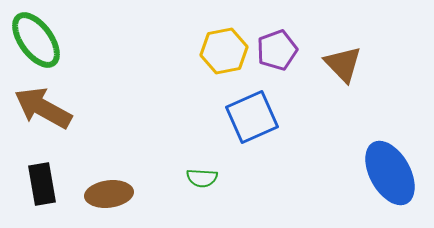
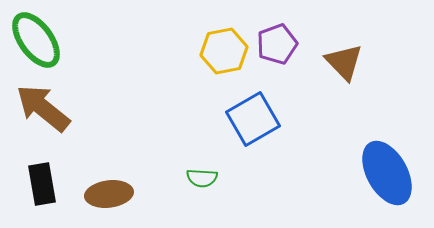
purple pentagon: moved 6 px up
brown triangle: moved 1 px right, 2 px up
brown arrow: rotated 10 degrees clockwise
blue square: moved 1 px right, 2 px down; rotated 6 degrees counterclockwise
blue ellipse: moved 3 px left
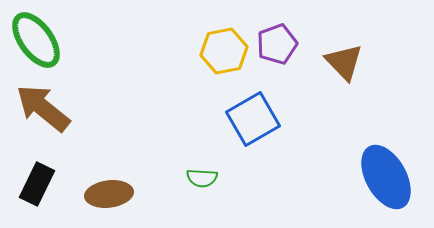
blue ellipse: moved 1 px left, 4 px down
black rectangle: moved 5 px left; rotated 36 degrees clockwise
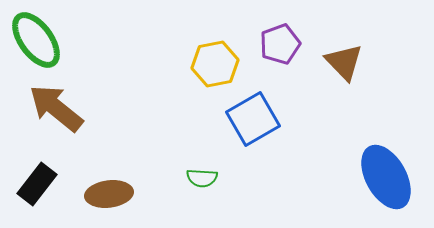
purple pentagon: moved 3 px right
yellow hexagon: moved 9 px left, 13 px down
brown arrow: moved 13 px right
black rectangle: rotated 12 degrees clockwise
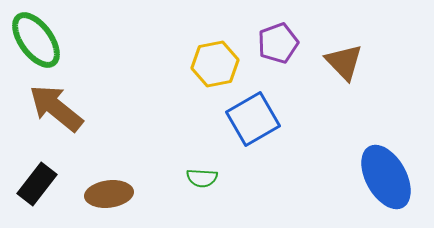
purple pentagon: moved 2 px left, 1 px up
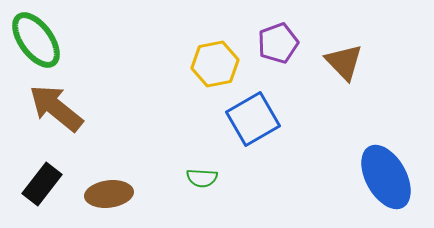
black rectangle: moved 5 px right
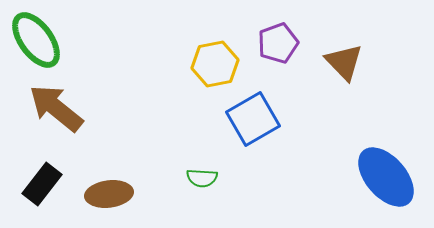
blue ellipse: rotated 12 degrees counterclockwise
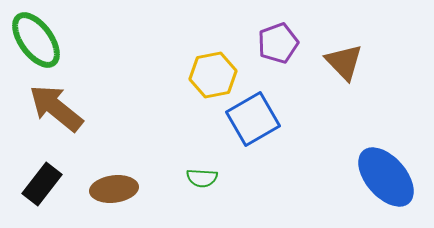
yellow hexagon: moved 2 px left, 11 px down
brown ellipse: moved 5 px right, 5 px up
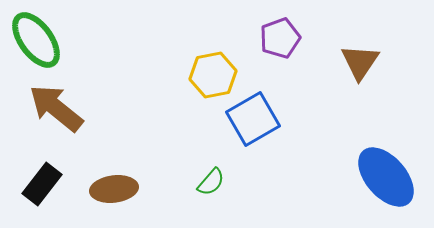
purple pentagon: moved 2 px right, 5 px up
brown triangle: moved 16 px right; rotated 18 degrees clockwise
green semicircle: moved 9 px right, 4 px down; rotated 52 degrees counterclockwise
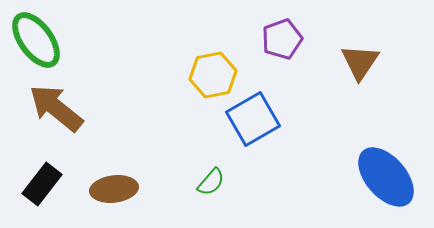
purple pentagon: moved 2 px right, 1 px down
